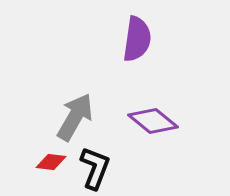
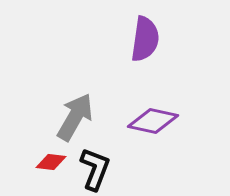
purple semicircle: moved 8 px right
purple diamond: rotated 27 degrees counterclockwise
black L-shape: moved 1 px down
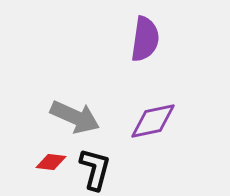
gray arrow: rotated 84 degrees clockwise
purple diamond: rotated 24 degrees counterclockwise
black L-shape: rotated 6 degrees counterclockwise
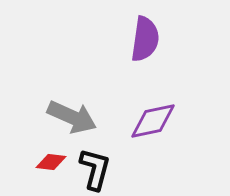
gray arrow: moved 3 px left
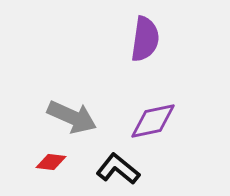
black L-shape: moved 23 px right; rotated 66 degrees counterclockwise
